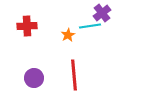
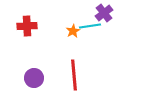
purple cross: moved 2 px right
orange star: moved 5 px right, 4 px up
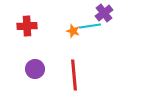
orange star: rotated 24 degrees counterclockwise
purple circle: moved 1 px right, 9 px up
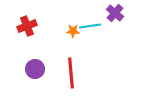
purple cross: moved 11 px right; rotated 12 degrees counterclockwise
red cross: rotated 18 degrees counterclockwise
orange star: rotated 16 degrees counterclockwise
red line: moved 3 px left, 2 px up
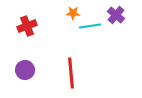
purple cross: moved 1 px right, 2 px down
orange star: moved 18 px up
purple circle: moved 10 px left, 1 px down
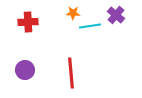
red cross: moved 1 px right, 4 px up; rotated 18 degrees clockwise
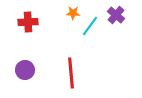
cyan line: rotated 45 degrees counterclockwise
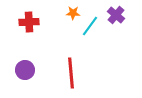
red cross: moved 1 px right
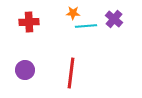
purple cross: moved 2 px left, 4 px down
cyan line: moved 4 px left; rotated 50 degrees clockwise
red line: rotated 12 degrees clockwise
